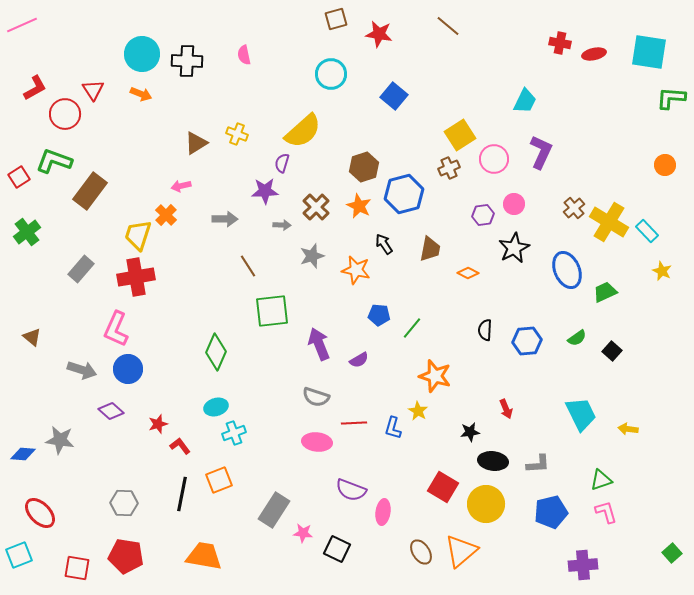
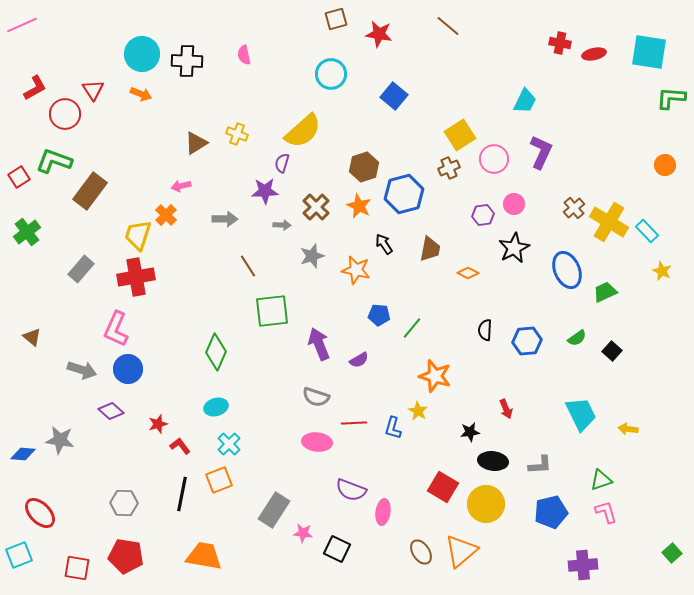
cyan cross at (234, 433): moved 5 px left, 11 px down; rotated 25 degrees counterclockwise
gray L-shape at (538, 464): moved 2 px right, 1 px down
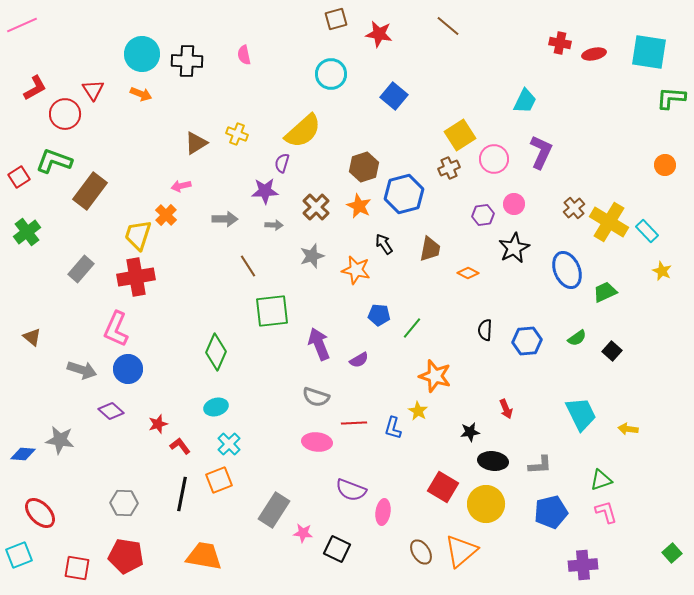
gray arrow at (282, 225): moved 8 px left
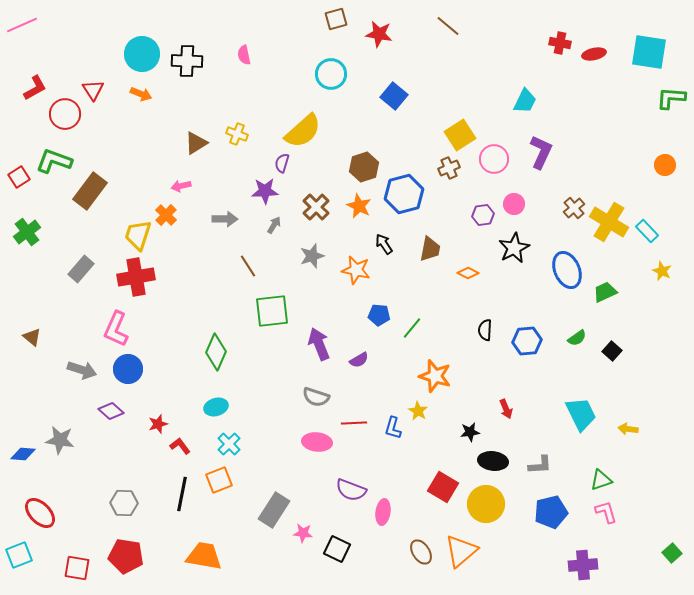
gray arrow at (274, 225): rotated 60 degrees counterclockwise
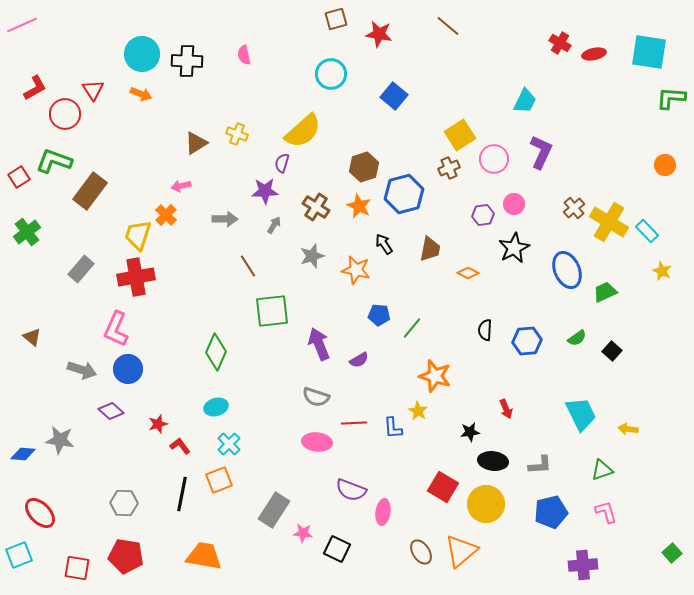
red cross at (560, 43): rotated 20 degrees clockwise
brown cross at (316, 207): rotated 12 degrees counterclockwise
blue L-shape at (393, 428): rotated 20 degrees counterclockwise
green triangle at (601, 480): moved 1 px right, 10 px up
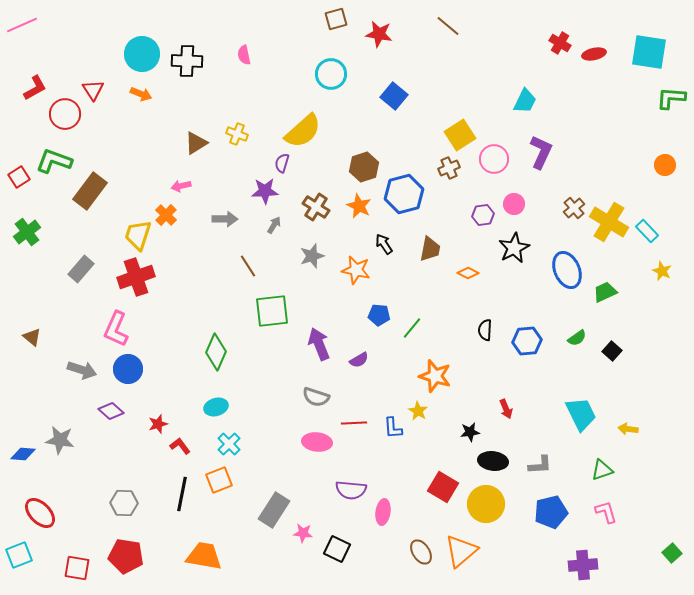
red cross at (136, 277): rotated 9 degrees counterclockwise
purple semicircle at (351, 490): rotated 16 degrees counterclockwise
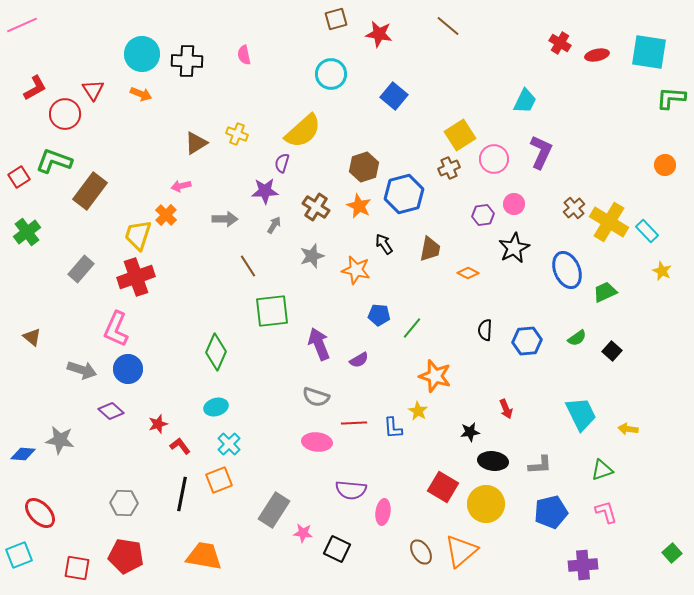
red ellipse at (594, 54): moved 3 px right, 1 px down
